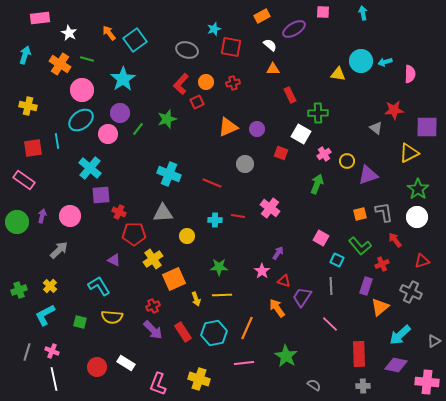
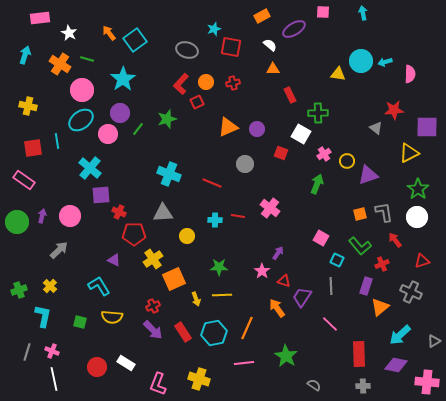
cyan L-shape at (45, 315): moved 2 px left, 1 px down; rotated 130 degrees clockwise
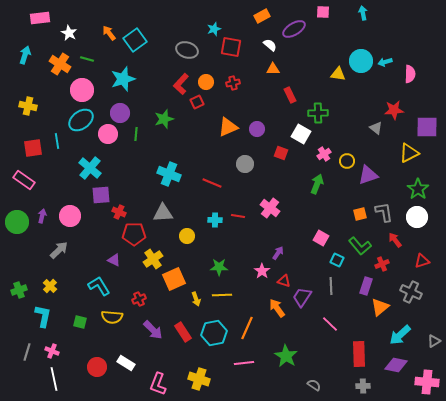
cyan star at (123, 79): rotated 15 degrees clockwise
green star at (167, 119): moved 3 px left
green line at (138, 129): moved 2 px left, 5 px down; rotated 32 degrees counterclockwise
red cross at (153, 306): moved 14 px left, 7 px up
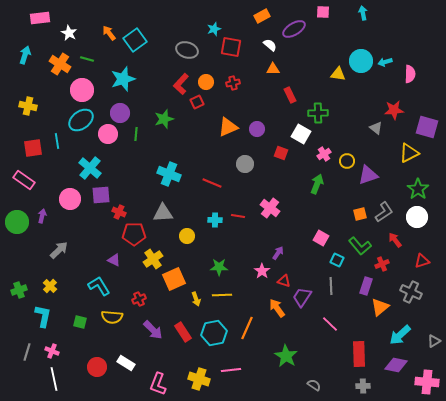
purple square at (427, 127): rotated 15 degrees clockwise
gray L-shape at (384, 212): rotated 65 degrees clockwise
pink circle at (70, 216): moved 17 px up
pink line at (244, 363): moved 13 px left, 7 px down
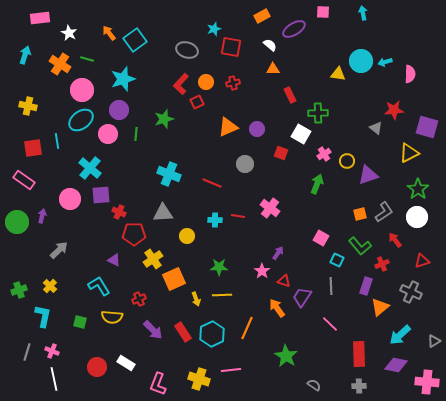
purple circle at (120, 113): moved 1 px left, 3 px up
cyan hexagon at (214, 333): moved 2 px left, 1 px down; rotated 15 degrees counterclockwise
gray cross at (363, 386): moved 4 px left
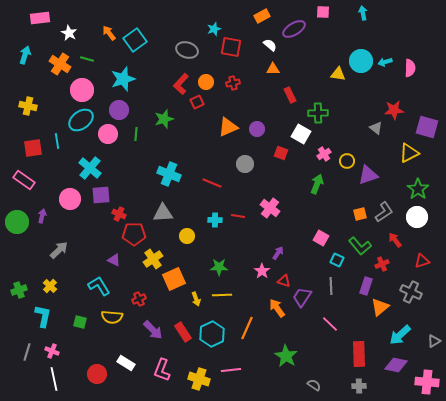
pink semicircle at (410, 74): moved 6 px up
red cross at (119, 212): moved 2 px down
red circle at (97, 367): moved 7 px down
pink L-shape at (158, 384): moved 4 px right, 14 px up
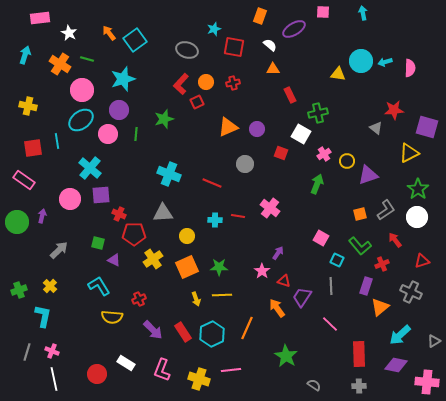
orange rectangle at (262, 16): moved 2 px left; rotated 42 degrees counterclockwise
red square at (231, 47): moved 3 px right
green cross at (318, 113): rotated 12 degrees counterclockwise
gray L-shape at (384, 212): moved 2 px right, 2 px up
orange square at (174, 279): moved 13 px right, 12 px up
green square at (80, 322): moved 18 px right, 79 px up
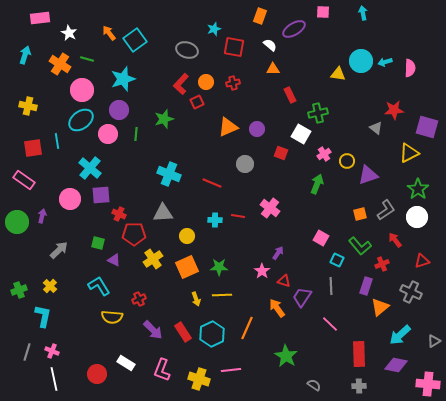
pink cross at (427, 382): moved 1 px right, 2 px down
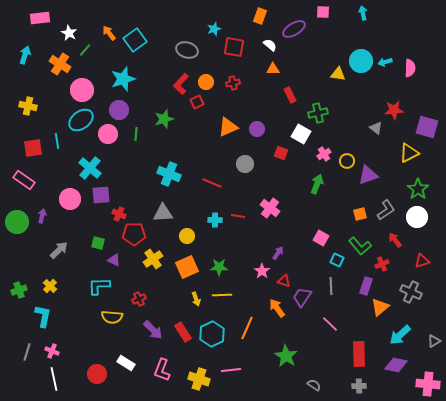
green line at (87, 59): moved 2 px left, 9 px up; rotated 64 degrees counterclockwise
cyan L-shape at (99, 286): rotated 60 degrees counterclockwise
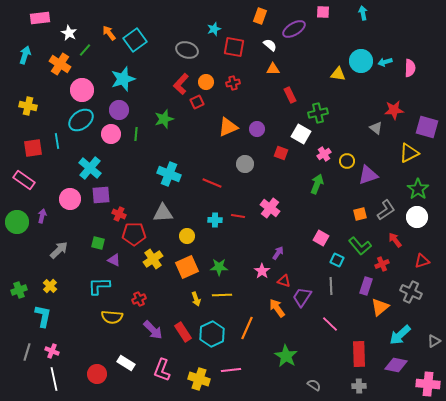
pink circle at (108, 134): moved 3 px right
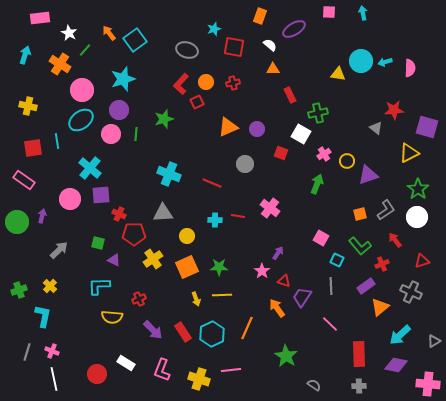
pink square at (323, 12): moved 6 px right
purple rectangle at (366, 286): rotated 36 degrees clockwise
